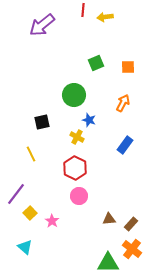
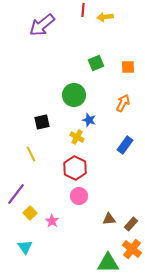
cyan triangle: rotated 14 degrees clockwise
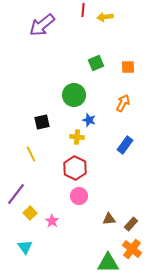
yellow cross: rotated 24 degrees counterclockwise
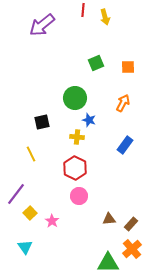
yellow arrow: rotated 98 degrees counterclockwise
green circle: moved 1 px right, 3 px down
orange cross: rotated 12 degrees clockwise
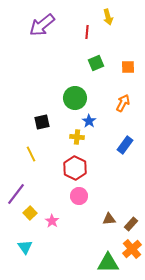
red line: moved 4 px right, 22 px down
yellow arrow: moved 3 px right
blue star: moved 1 px down; rotated 16 degrees clockwise
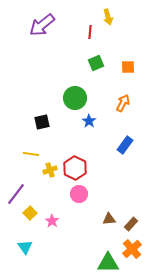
red line: moved 3 px right
yellow cross: moved 27 px left, 33 px down; rotated 24 degrees counterclockwise
yellow line: rotated 56 degrees counterclockwise
pink circle: moved 2 px up
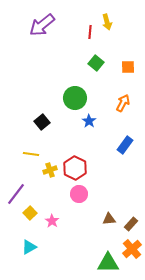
yellow arrow: moved 1 px left, 5 px down
green square: rotated 28 degrees counterclockwise
black square: rotated 28 degrees counterclockwise
cyan triangle: moved 4 px right; rotated 35 degrees clockwise
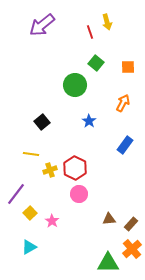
red line: rotated 24 degrees counterclockwise
green circle: moved 13 px up
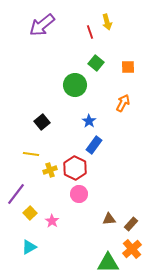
blue rectangle: moved 31 px left
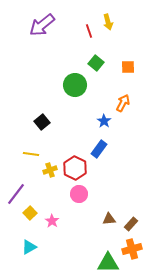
yellow arrow: moved 1 px right
red line: moved 1 px left, 1 px up
blue star: moved 15 px right
blue rectangle: moved 5 px right, 4 px down
orange cross: rotated 24 degrees clockwise
